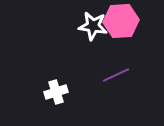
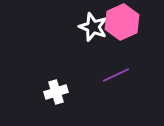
pink hexagon: moved 1 px right, 1 px down; rotated 20 degrees counterclockwise
white star: moved 1 px down; rotated 12 degrees clockwise
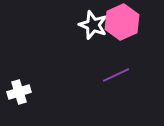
white star: moved 2 px up
white cross: moved 37 px left
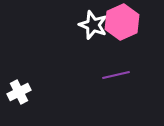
purple line: rotated 12 degrees clockwise
white cross: rotated 10 degrees counterclockwise
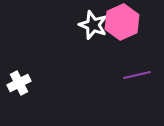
purple line: moved 21 px right
white cross: moved 9 px up
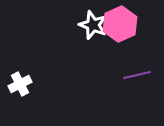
pink hexagon: moved 2 px left, 2 px down
white cross: moved 1 px right, 1 px down
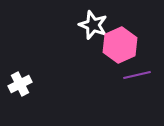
pink hexagon: moved 21 px down
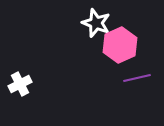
white star: moved 3 px right, 2 px up
purple line: moved 3 px down
